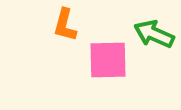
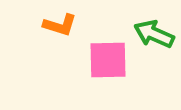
orange L-shape: moved 5 px left; rotated 88 degrees counterclockwise
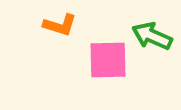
green arrow: moved 2 px left, 2 px down
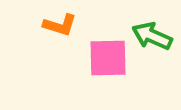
pink square: moved 2 px up
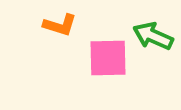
green arrow: moved 1 px right
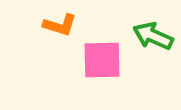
pink square: moved 6 px left, 2 px down
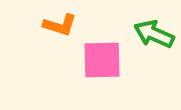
green arrow: moved 1 px right, 2 px up
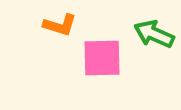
pink square: moved 2 px up
